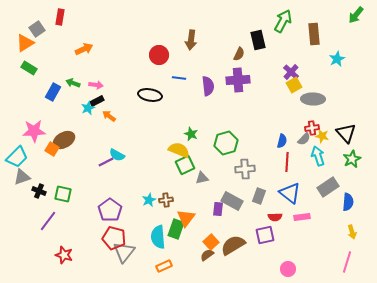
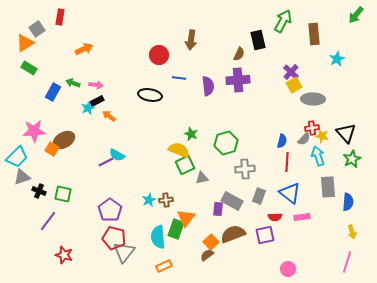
gray rectangle at (328, 187): rotated 60 degrees counterclockwise
brown semicircle at (233, 245): moved 11 px up; rotated 10 degrees clockwise
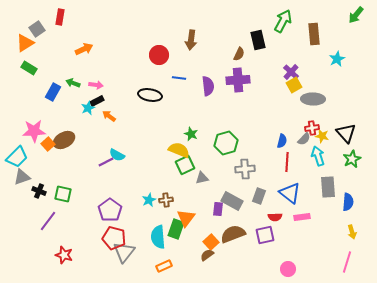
orange square at (52, 149): moved 4 px left, 5 px up; rotated 16 degrees clockwise
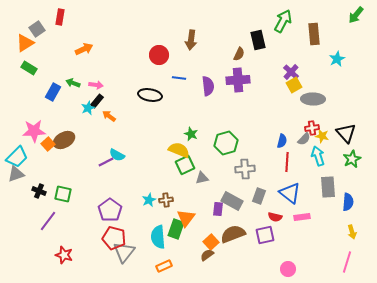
black rectangle at (97, 101): rotated 24 degrees counterclockwise
gray triangle at (22, 177): moved 6 px left, 3 px up
red semicircle at (275, 217): rotated 16 degrees clockwise
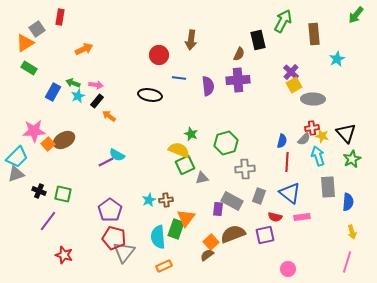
cyan star at (88, 108): moved 10 px left, 12 px up
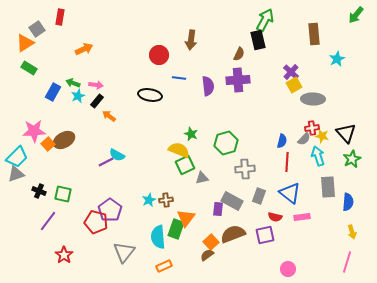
green arrow at (283, 21): moved 18 px left, 1 px up
red pentagon at (114, 238): moved 18 px left, 16 px up
red star at (64, 255): rotated 18 degrees clockwise
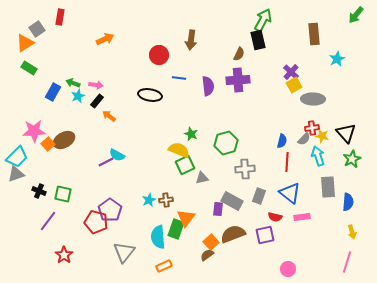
green arrow at (265, 20): moved 2 px left
orange arrow at (84, 49): moved 21 px right, 10 px up
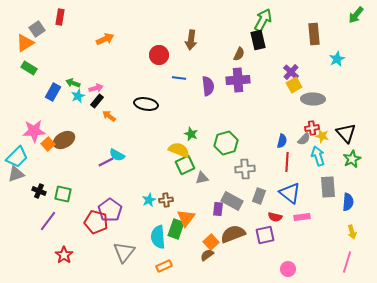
pink arrow at (96, 85): moved 3 px down; rotated 24 degrees counterclockwise
black ellipse at (150, 95): moved 4 px left, 9 px down
